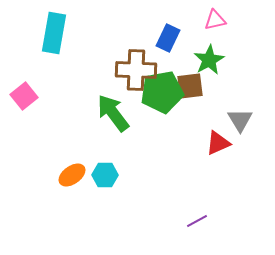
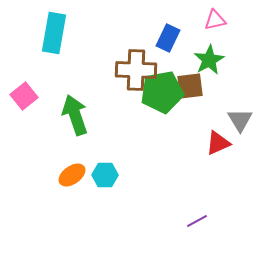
green arrow: moved 38 px left, 2 px down; rotated 18 degrees clockwise
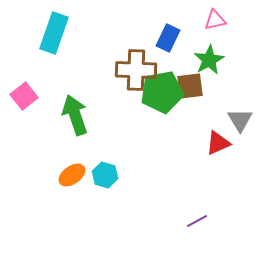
cyan rectangle: rotated 9 degrees clockwise
cyan hexagon: rotated 15 degrees clockwise
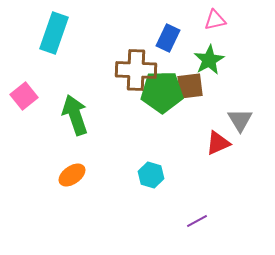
green pentagon: rotated 9 degrees clockwise
cyan hexagon: moved 46 px right
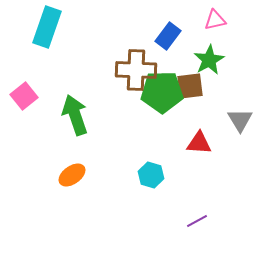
cyan rectangle: moved 7 px left, 6 px up
blue rectangle: moved 2 px up; rotated 12 degrees clockwise
red triangle: moved 19 px left; rotated 28 degrees clockwise
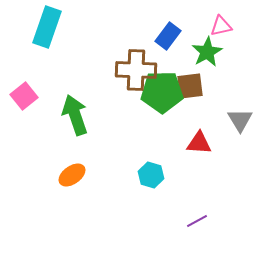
pink triangle: moved 6 px right, 6 px down
green star: moved 2 px left, 8 px up
